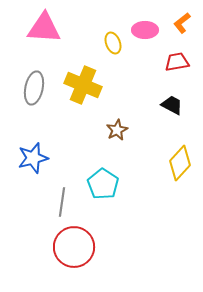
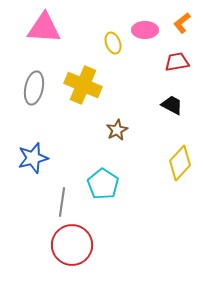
red circle: moved 2 px left, 2 px up
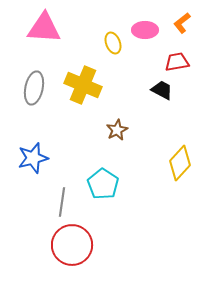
black trapezoid: moved 10 px left, 15 px up
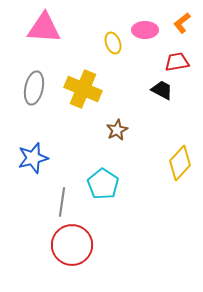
yellow cross: moved 4 px down
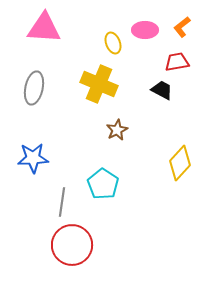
orange L-shape: moved 4 px down
yellow cross: moved 16 px right, 5 px up
blue star: rotated 12 degrees clockwise
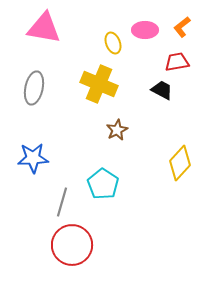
pink triangle: rotated 6 degrees clockwise
gray line: rotated 8 degrees clockwise
